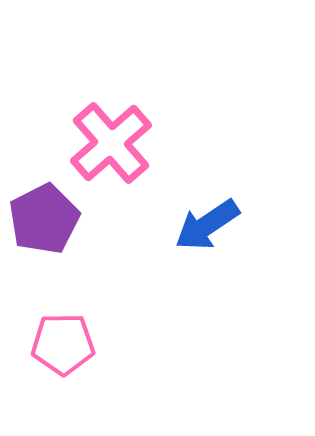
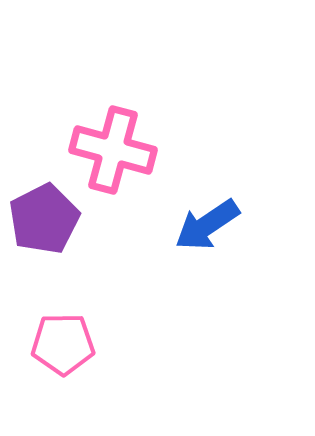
pink cross: moved 2 px right, 7 px down; rotated 34 degrees counterclockwise
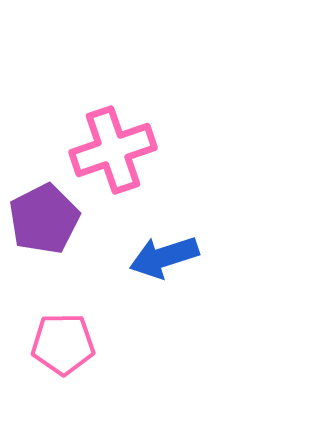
pink cross: rotated 34 degrees counterclockwise
blue arrow: moved 43 px left, 32 px down; rotated 16 degrees clockwise
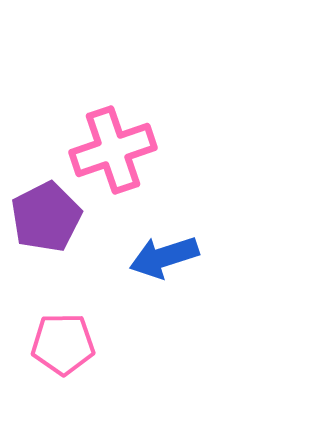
purple pentagon: moved 2 px right, 2 px up
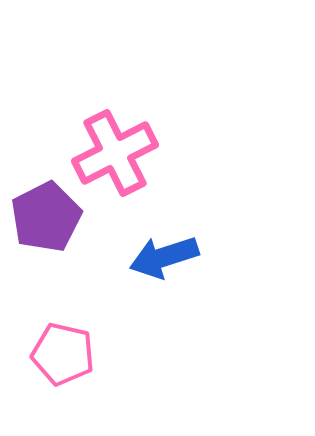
pink cross: moved 2 px right, 3 px down; rotated 8 degrees counterclockwise
pink pentagon: moved 10 px down; rotated 14 degrees clockwise
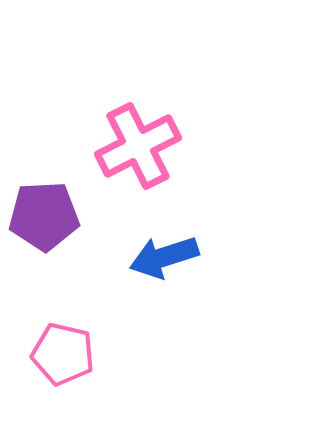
pink cross: moved 23 px right, 7 px up
purple pentagon: moved 2 px left, 1 px up; rotated 24 degrees clockwise
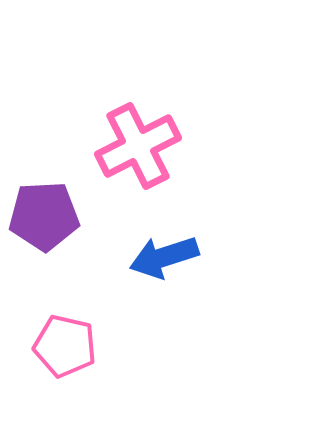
pink pentagon: moved 2 px right, 8 px up
